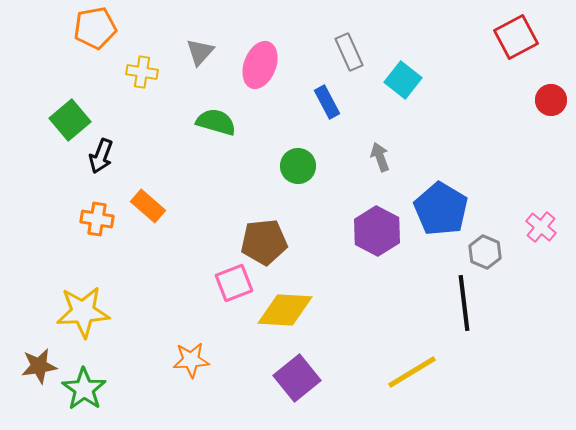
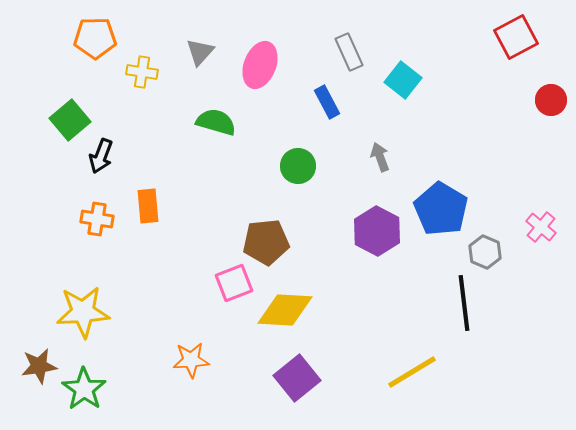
orange pentagon: moved 10 px down; rotated 9 degrees clockwise
orange rectangle: rotated 44 degrees clockwise
brown pentagon: moved 2 px right
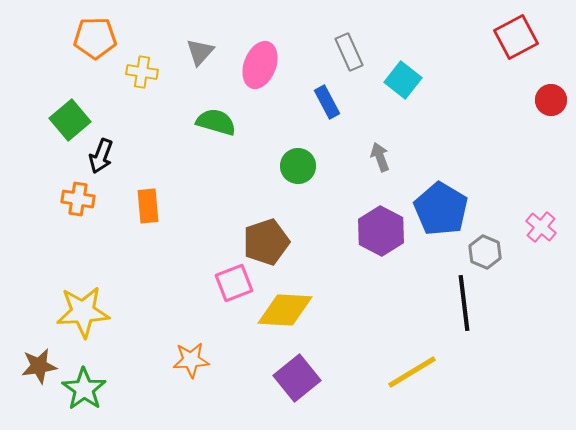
orange cross: moved 19 px left, 20 px up
purple hexagon: moved 4 px right
brown pentagon: rotated 12 degrees counterclockwise
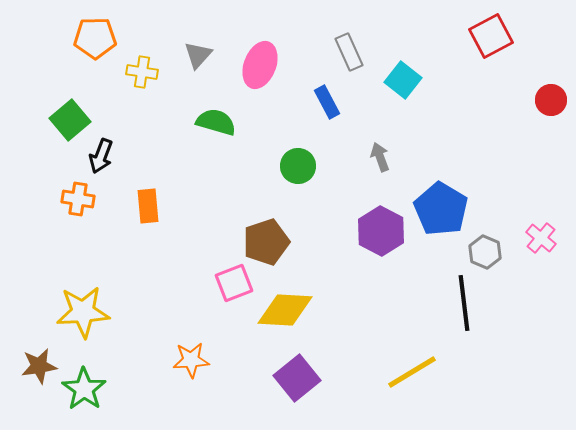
red square: moved 25 px left, 1 px up
gray triangle: moved 2 px left, 3 px down
pink cross: moved 11 px down
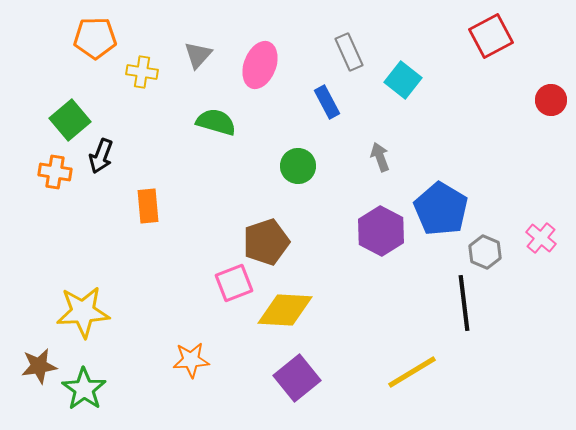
orange cross: moved 23 px left, 27 px up
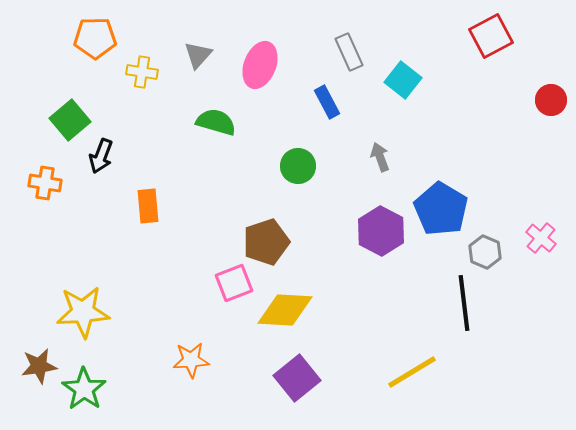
orange cross: moved 10 px left, 11 px down
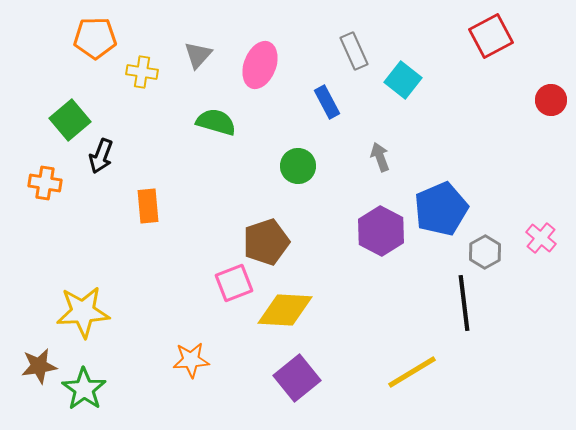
gray rectangle: moved 5 px right, 1 px up
blue pentagon: rotated 18 degrees clockwise
gray hexagon: rotated 8 degrees clockwise
